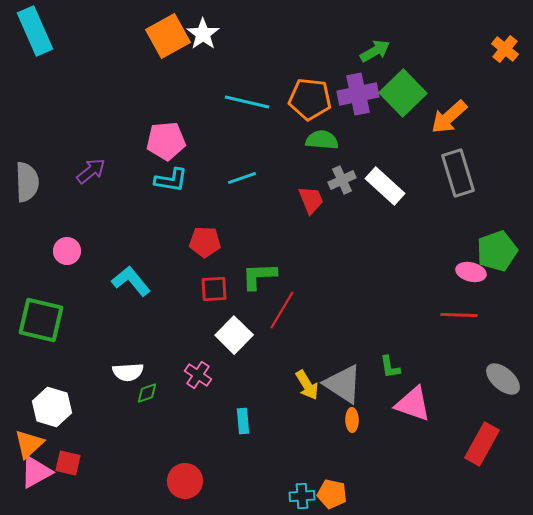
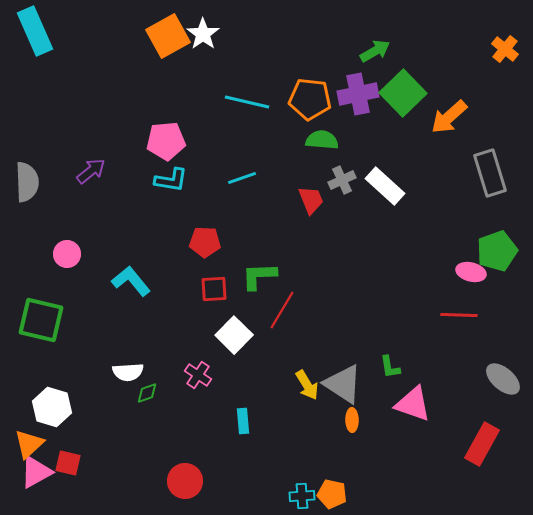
gray rectangle at (458, 173): moved 32 px right
pink circle at (67, 251): moved 3 px down
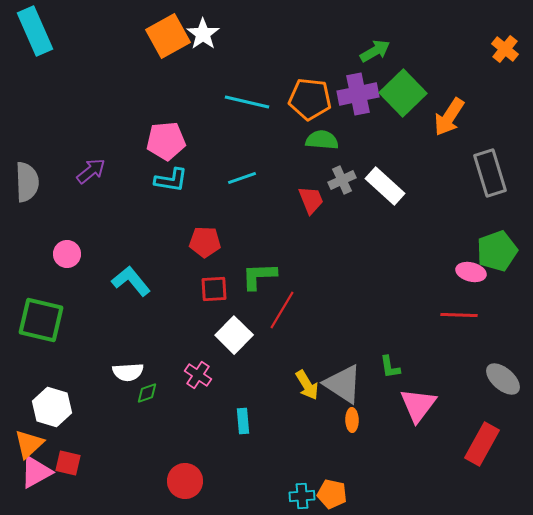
orange arrow at (449, 117): rotated 15 degrees counterclockwise
pink triangle at (413, 404): moved 5 px right, 1 px down; rotated 48 degrees clockwise
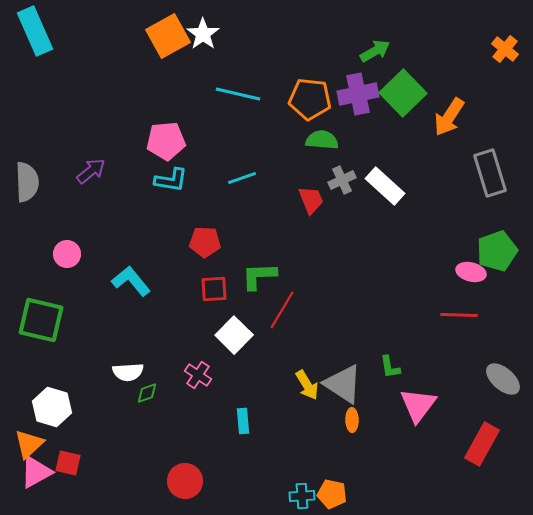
cyan line at (247, 102): moved 9 px left, 8 px up
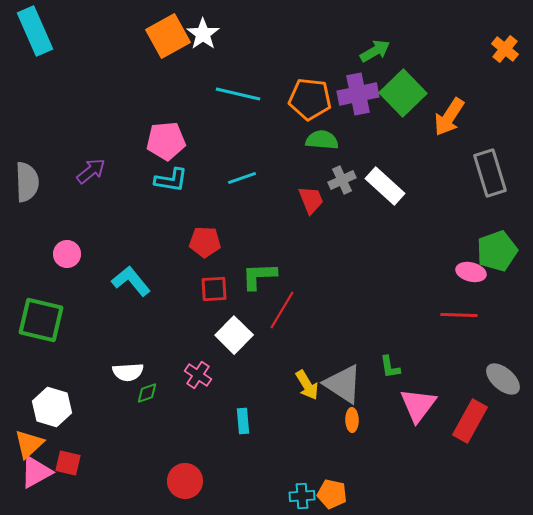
red rectangle at (482, 444): moved 12 px left, 23 px up
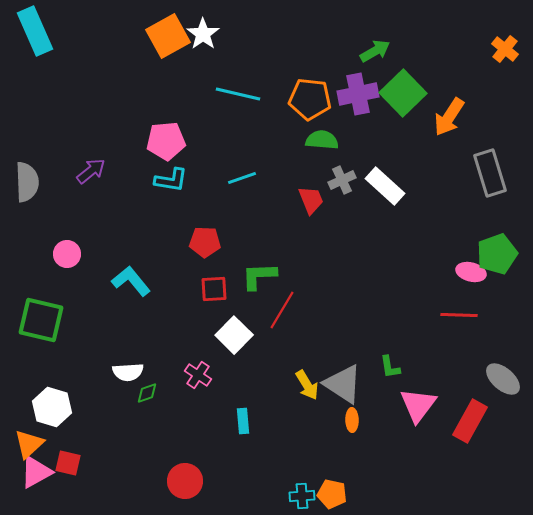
green pentagon at (497, 251): moved 3 px down
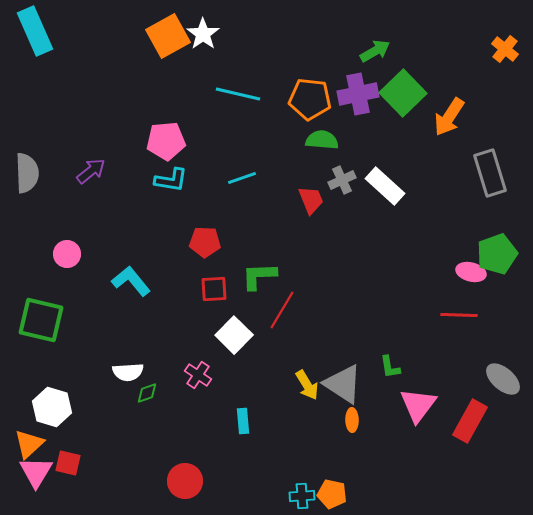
gray semicircle at (27, 182): moved 9 px up
pink triangle at (36, 472): rotated 30 degrees counterclockwise
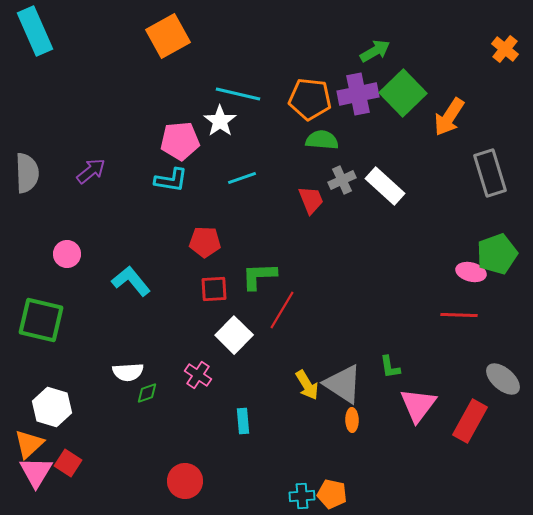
white star at (203, 34): moved 17 px right, 87 px down
pink pentagon at (166, 141): moved 14 px right
red square at (68, 463): rotated 20 degrees clockwise
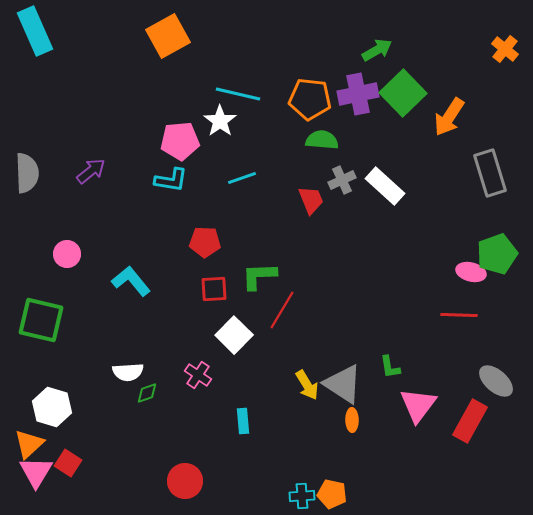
green arrow at (375, 51): moved 2 px right, 1 px up
gray ellipse at (503, 379): moved 7 px left, 2 px down
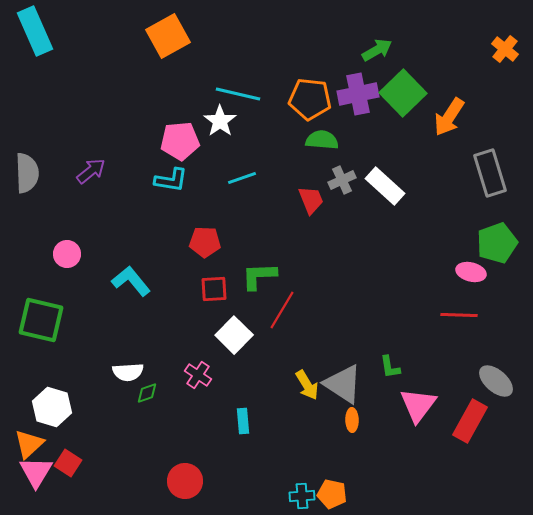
green pentagon at (497, 254): moved 11 px up
